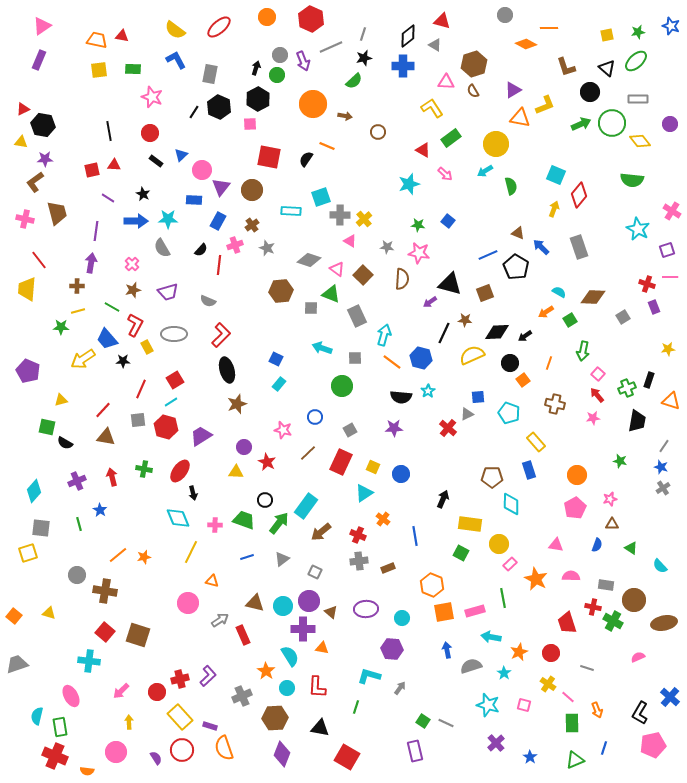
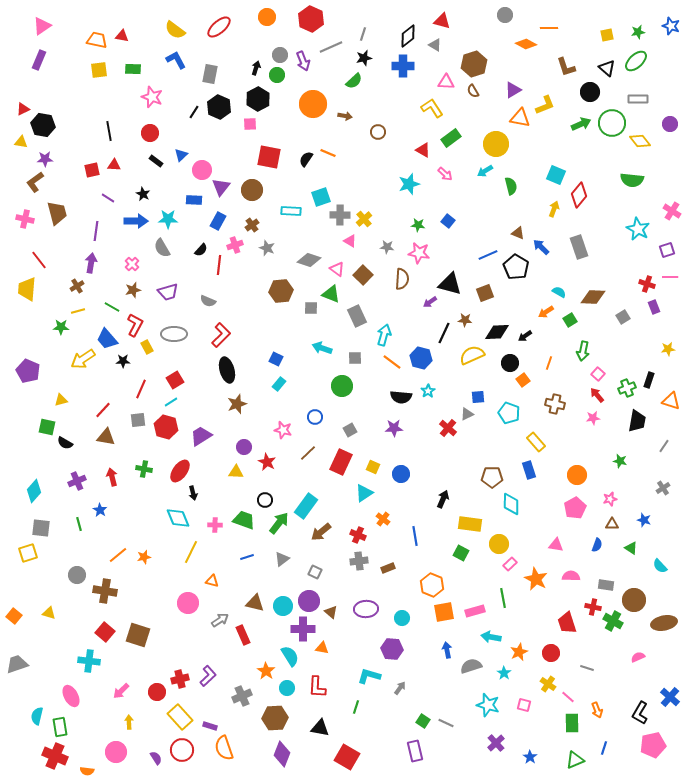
orange line at (327, 146): moved 1 px right, 7 px down
brown cross at (77, 286): rotated 32 degrees counterclockwise
blue star at (661, 467): moved 17 px left, 53 px down
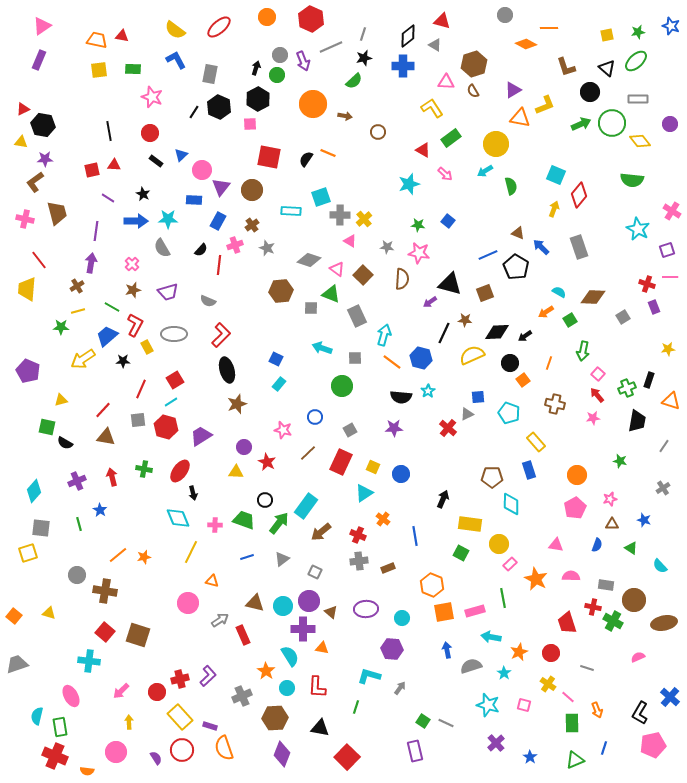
blue trapezoid at (107, 339): moved 3 px up; rotated 90 degrees clockwise
red square at (347, 757): rotated 15 degrees clockwise
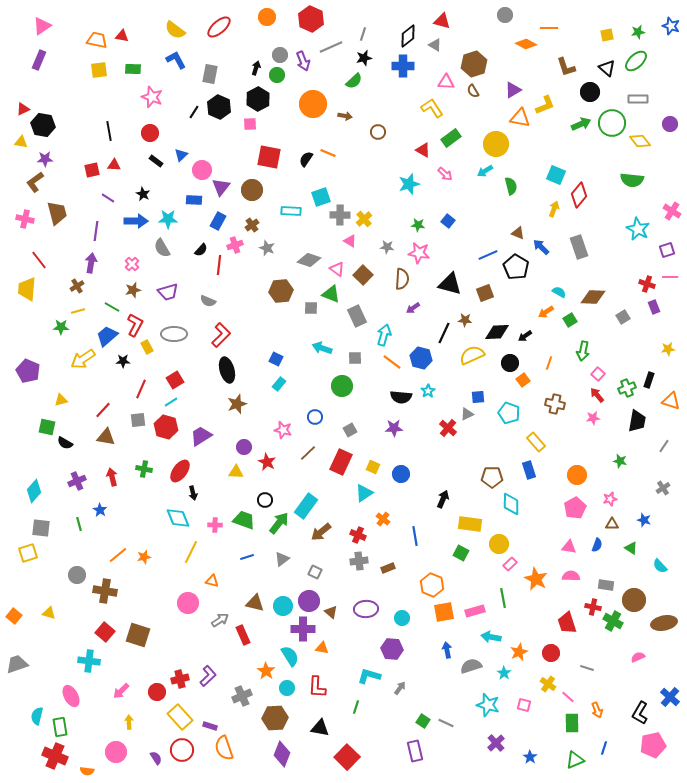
purple arrow at (430, 302): moved 17 px left, 6 px down
pink triangle at (556, 545): moved 13 px right, 2 px down
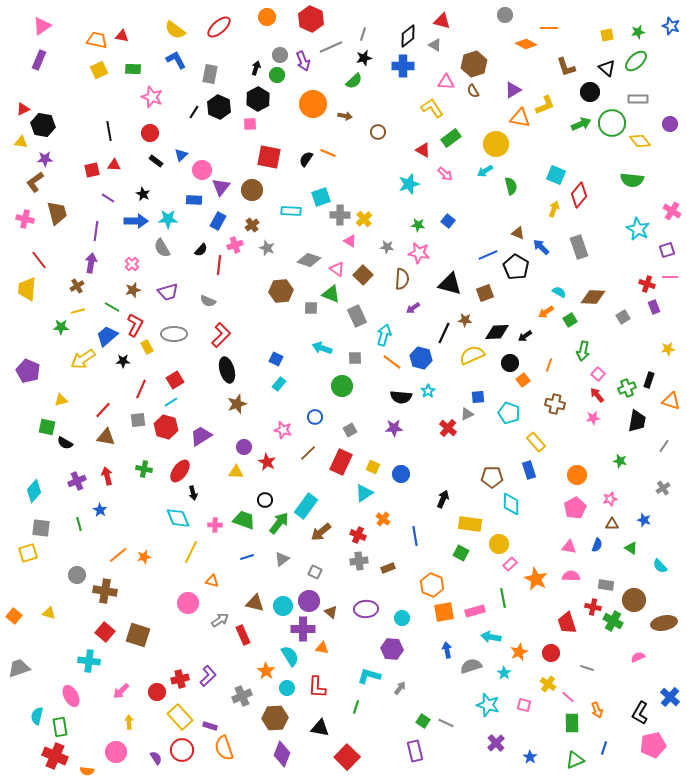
yellow square at (99, 70): rotated 18 degrees counterclockwise
orange line at (549, 363): moved 2 px down
red arrow at (112, 477): moved 5 px left, 1 px up
gray trapezoid at (17, 664): moved 2 px right, 4 px down
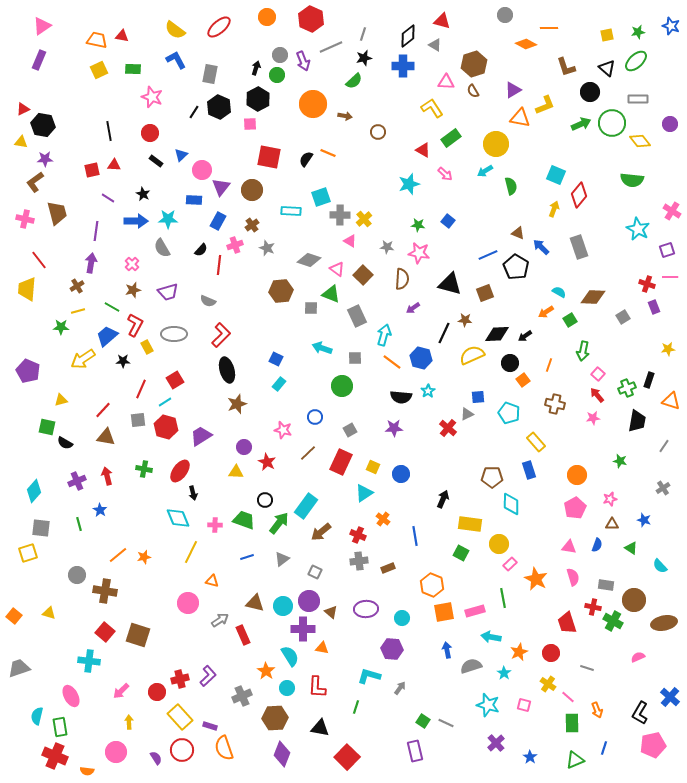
black diamond at (497, 332): moved 2 px down
cyan line at (171, 402): moved 6 px left
pink semicircle at (571, 576): moved 2 px right, 1 px down; rotated 72 degrees clockwise
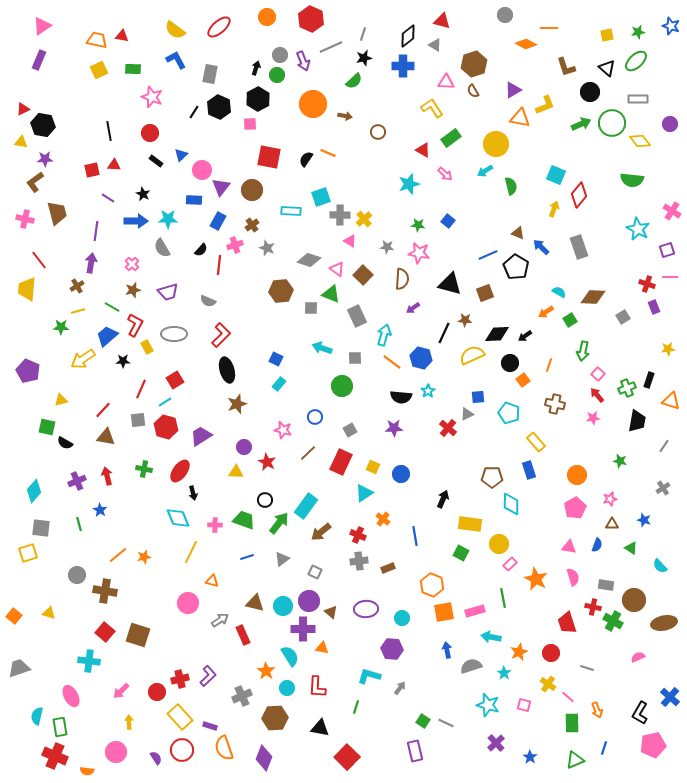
purple diamond at (282, 754): moved 18 px left, 4 px down
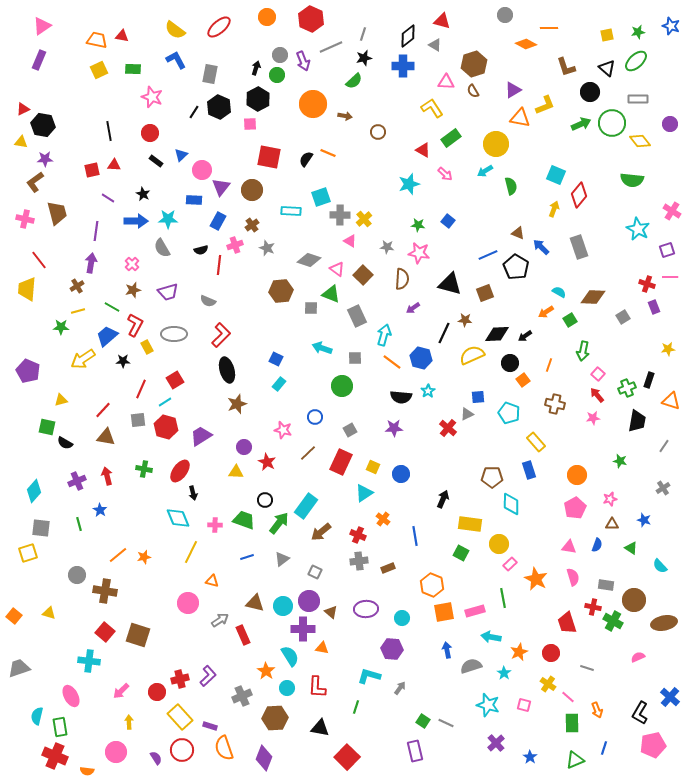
black semicircle at (201, 250): rotated 32 degrees clockwise
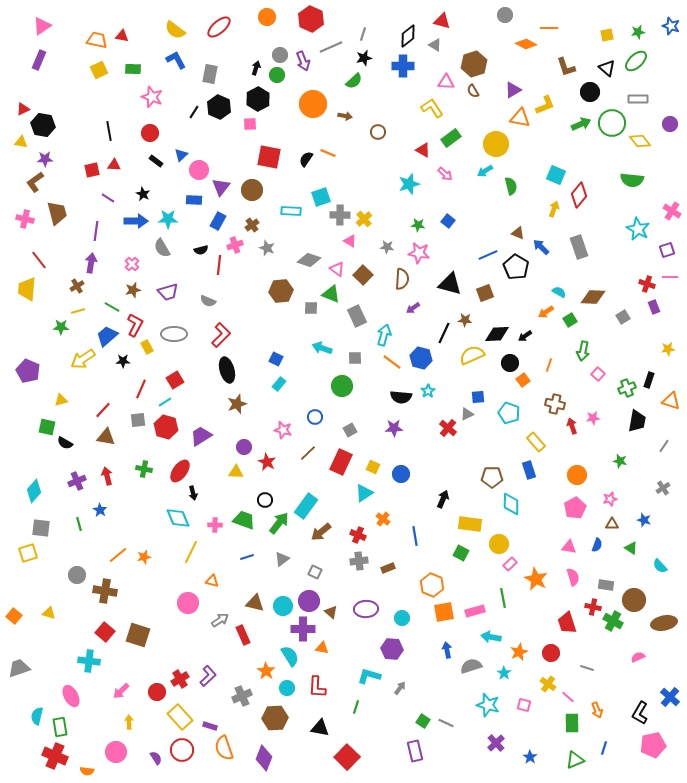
pink circle at (202, 170): moved 3 px left
red arrow at (597, 395): moved 25 px left, 31 px down; rotated 21 degrees clockwise
red cross at (180, 679): rotated 18 degrees counterclockwise
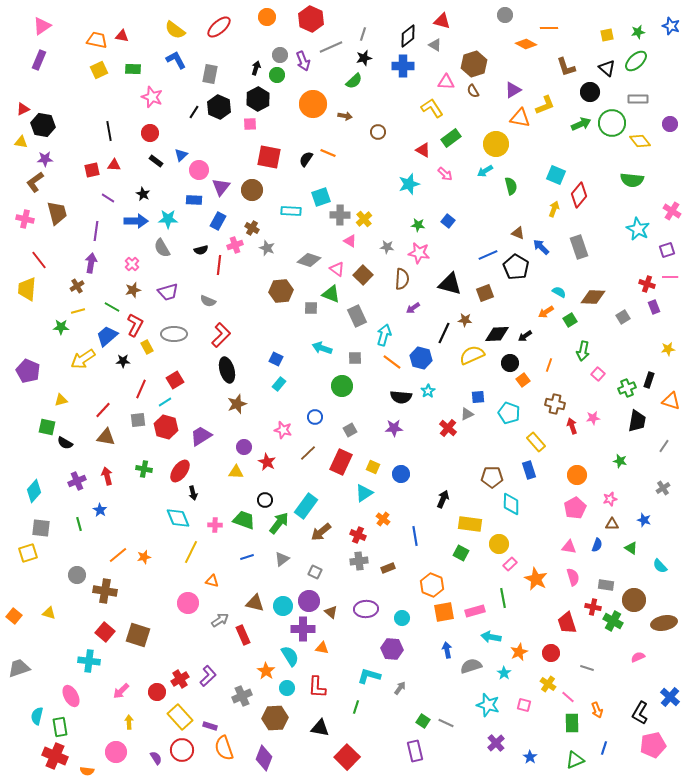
brown cross at (252, 225): moved 3 px down; rotated 24 degrees counterclockwise
